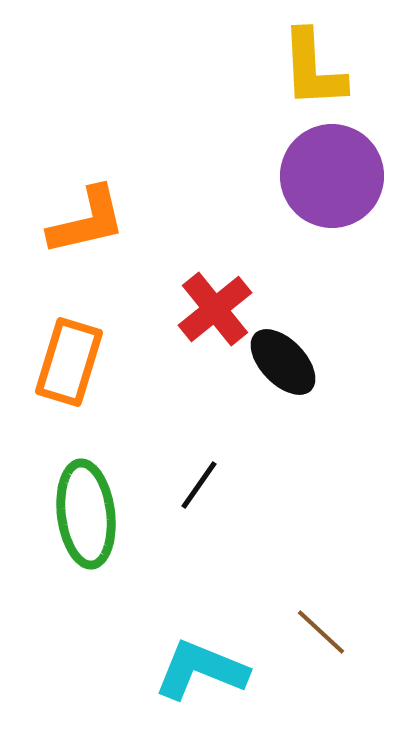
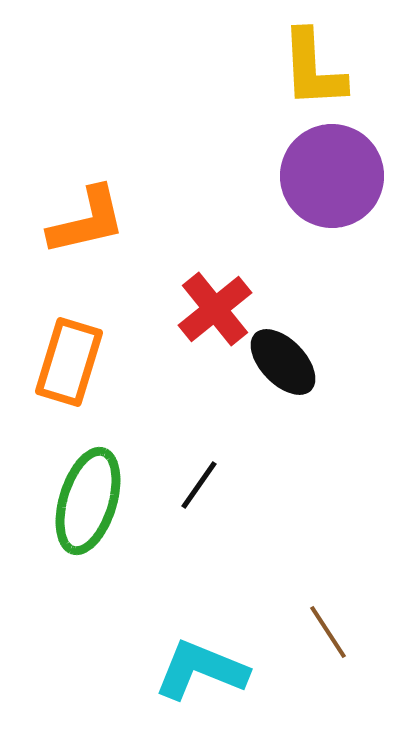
green ellipse: moved 2 px right, 13 px up; rotated 24 degrees clockwise
brown line: moved 7 px right; rotated 14 degrees clockwise
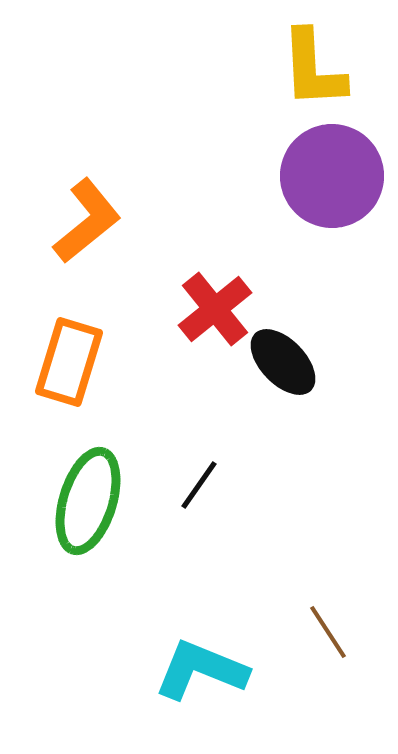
orange L-shape: rotated 26 degrees counterclockwise
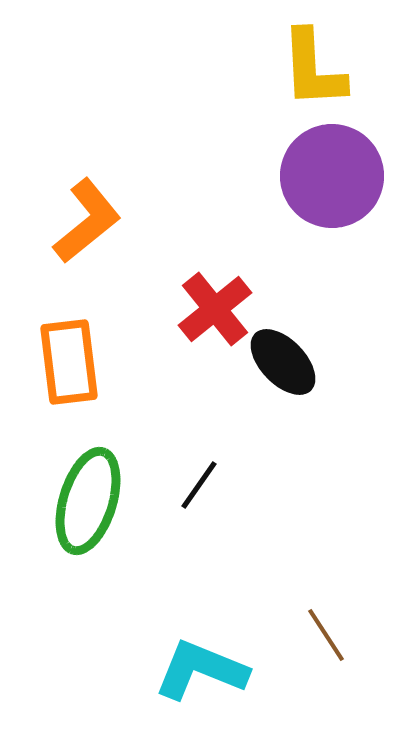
orange rectangle: rotated 24 degrees counterclockwise
brown line: moved 2 px left, 3 px down
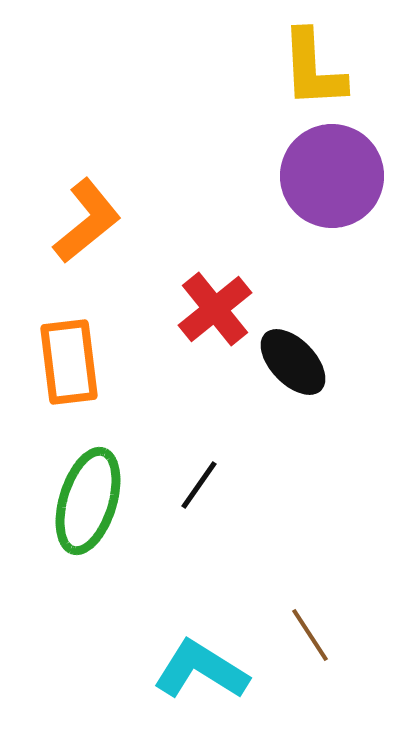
black ellipse: moved 10 px right
brown line: moved 16 px left
cyan L-shape: rotated 10 degrees clockwise
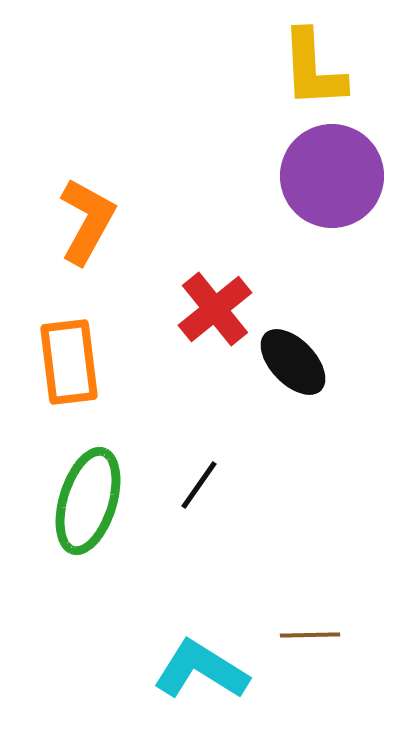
orange L-shape: rotated 22 degrees counterclockwise
brown line: rotated 58 degrees counterclockwise
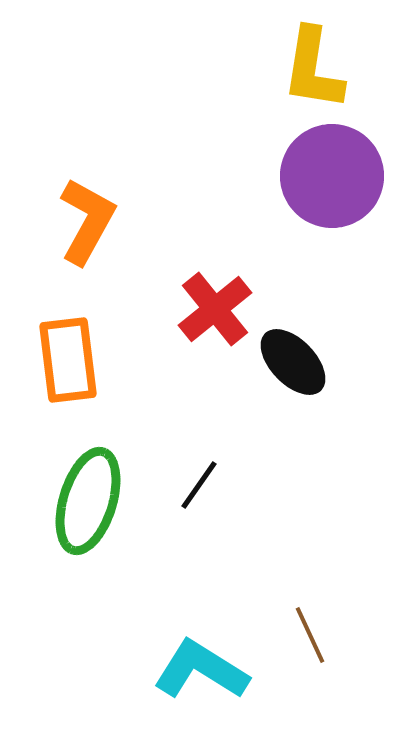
yellow L-shape: rotated 12 degrees clockwise
orange rectangle: moved 1 px left, 2 px up
brown line: rotated 66 degrees clockwise
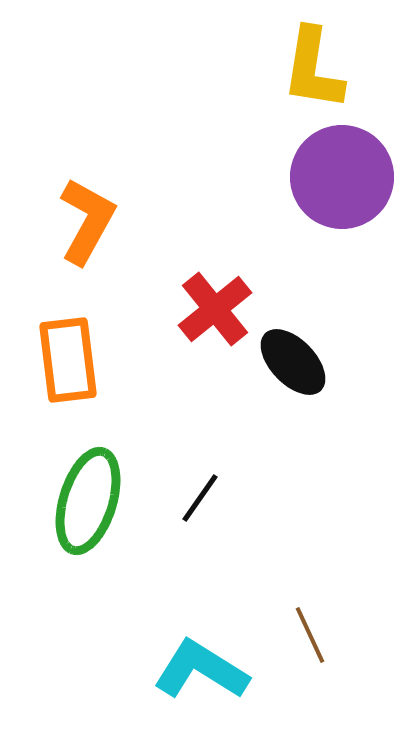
purple circle: moved 10 px right, 1 px down
black line: moved 1 px right, 13 px down
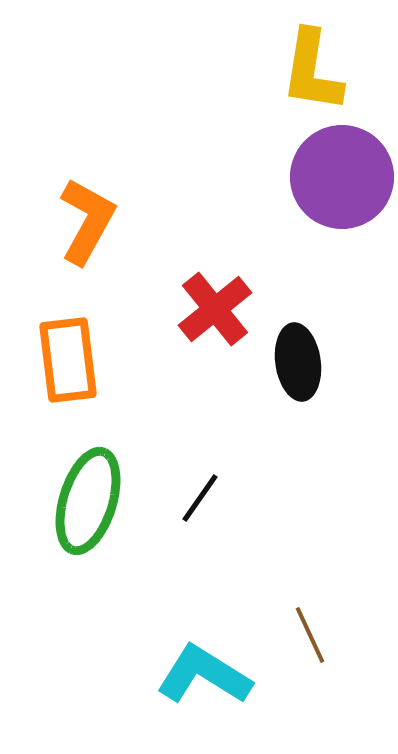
yellow L-shape: moved 1 px left, 2 px down
black ellipse: moved 5 px right; rotated 36 degrees clockwise
cyan L-shape: moved 3 px right, 5 px down
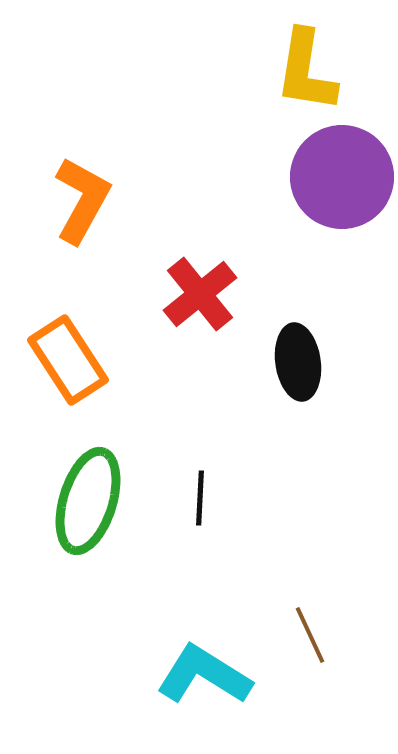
yellow L-shape: moved 6 px left
orange L-shape: moved 5 px left, 21 px up
red cross: moved 15 px left, 15 px up
orange rectangle: rotated 26 degrees counterclockwise
black line: rotated 32 degrees counterclockwise
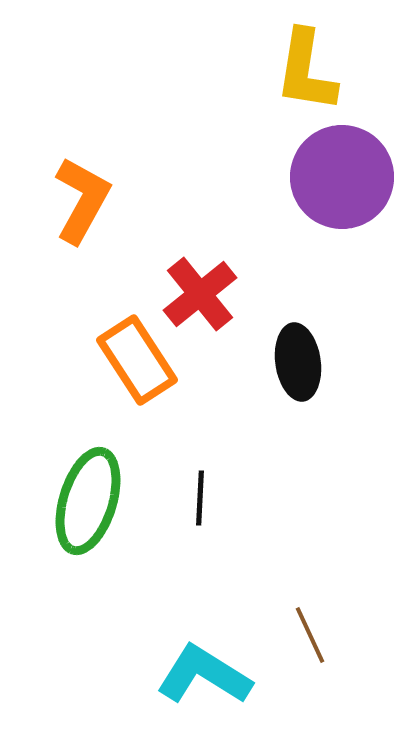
orange rectangle: moved 69 px right
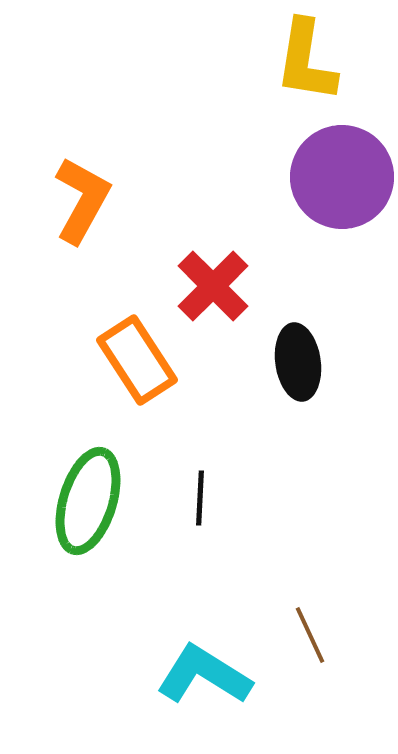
yellow L-shape: moved 10 px up
red cross: moved 13 px right, 8 px up; rotated 6 degrees counterclockwise
